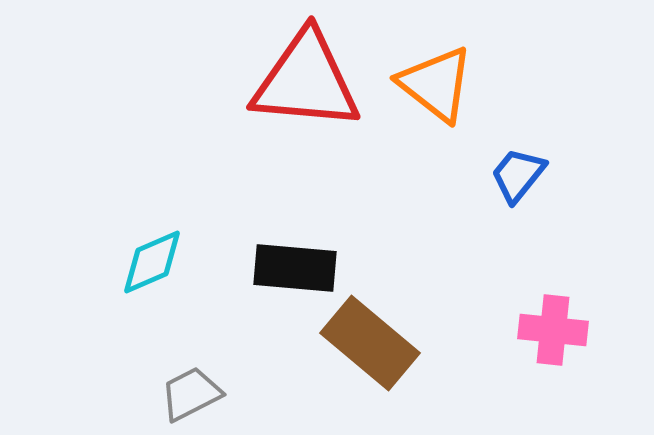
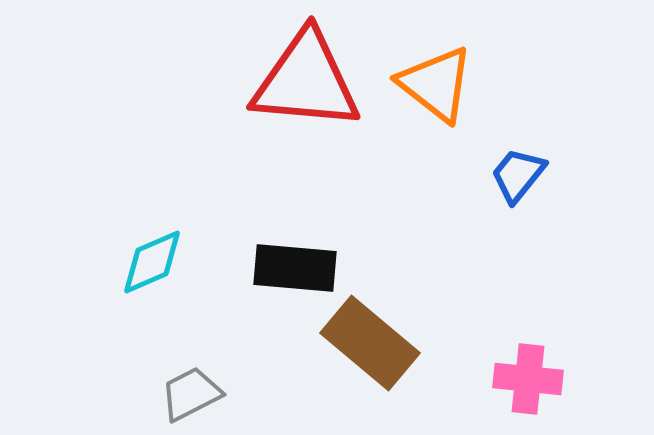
pink cross: moved 25 px left, 49 px down
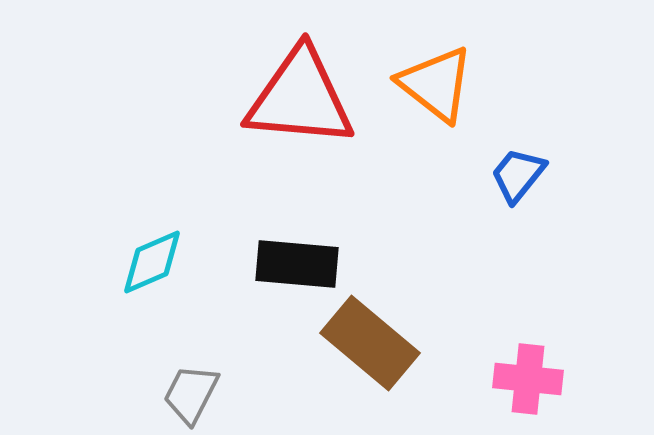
red triangle: moved 6 px left, 17 px down
black rectangle: moved 2 px right, 4 px up
gray trapezoid: rotated 36 degrees counterclockwise
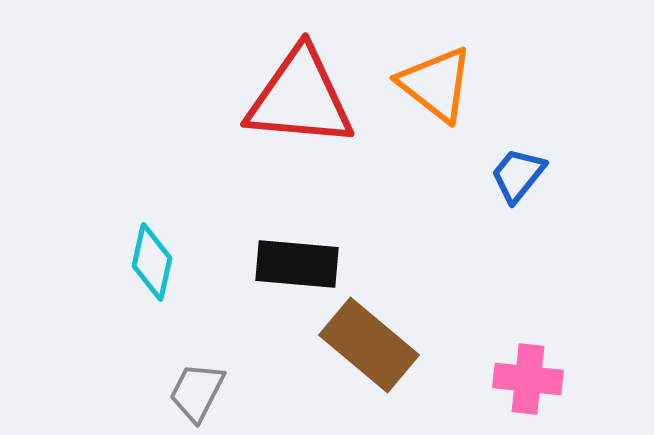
cyan diamond: rotated 54 degrees counterclockwise
brown rectangle: moved 1 px left, 2 px down
gray trapezoid: moved 6 px right, 2 px up
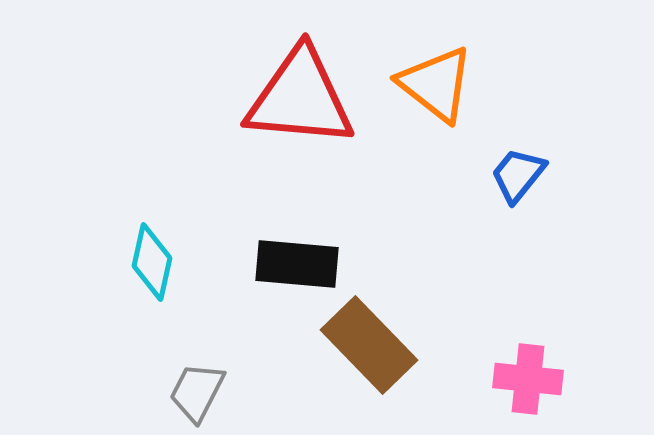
brown rectangle: rotated 6 degrees clockwise
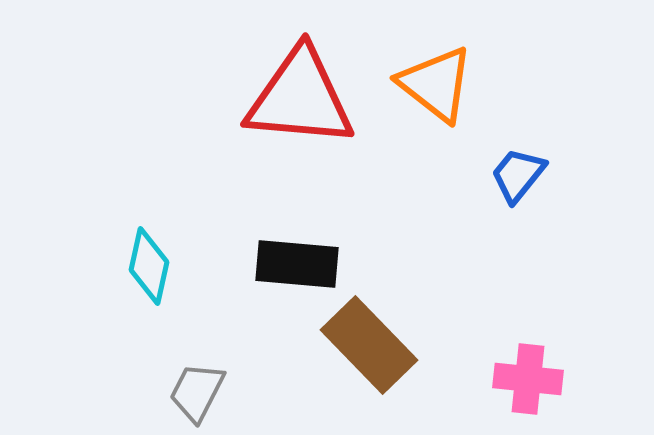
cyan diamond: moved 3 px left, 4 px down
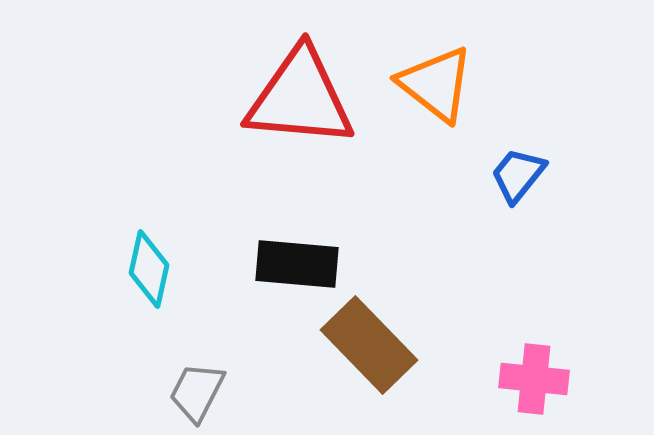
cyan diamond: moved 3 px down
pink cross: moved 6 px right
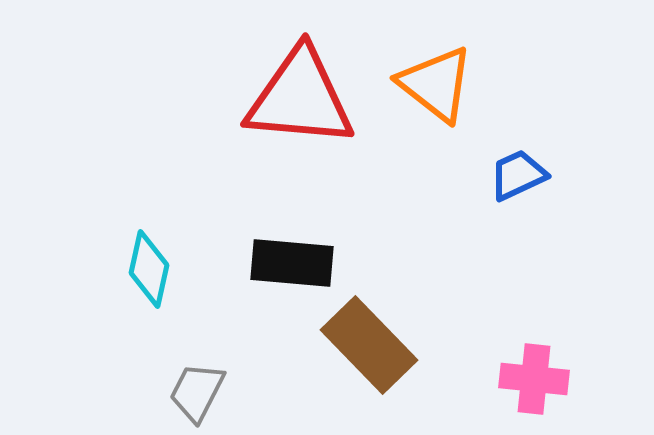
blue trapezoid: rotated 26 degrees clockwise
black rectangle: moved 5 px left, 1 px up
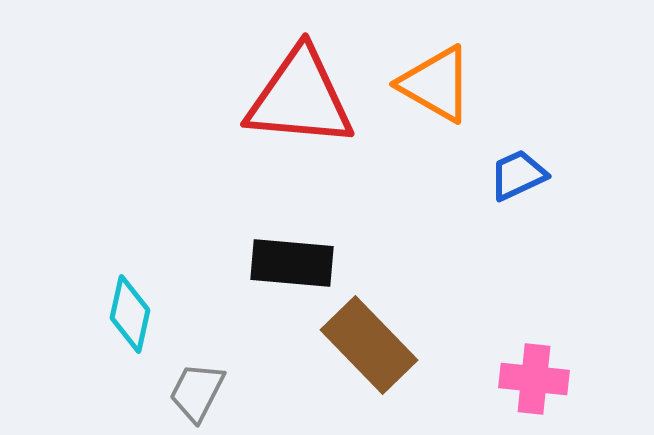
orange triangle: rotated 8 degrees counterclockwise
cyan diamond: moved 19 px left, 45 px down
